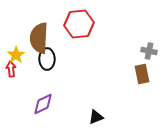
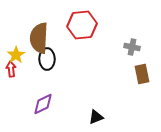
red hexagon: moved 3 px right, 1 px down
gray cross: moved 17 px left, 4 px up
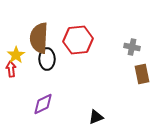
red hexagon: moved 4 px left, 15 px down
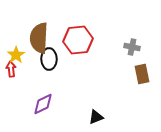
black ellipse: moved 2 px right
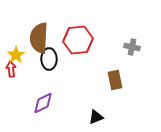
brown rectangle: moved 27 px left, 6 px down
purple diamond: moved 1 px up
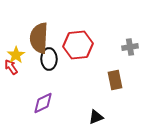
red hexagon: moved 5 px down
gray cross: moved 2 px left; rotated 21 degrees counterclockwise
red arrow: moved 2 px up; rotated 28 degrees counterclockwise
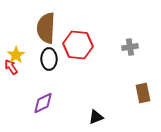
brown semicircle: moved 7 px right, 10 px up
red hexagon: rotated 12 degrees clockwise
brown rectangle: moved 28 px right, 13 px down
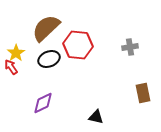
brown semicircle: rotated 44 degrees clockwise
yellow star: moved 2 px up
black ellipse: rotated 70 degrees clockwise
black triangle: rotated 35 degrees clockwise
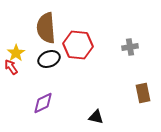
brown semicircle: rotated 52 degrees counterclockwise
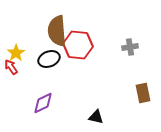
brown semicircle: moved 11 px right, 3 px down
